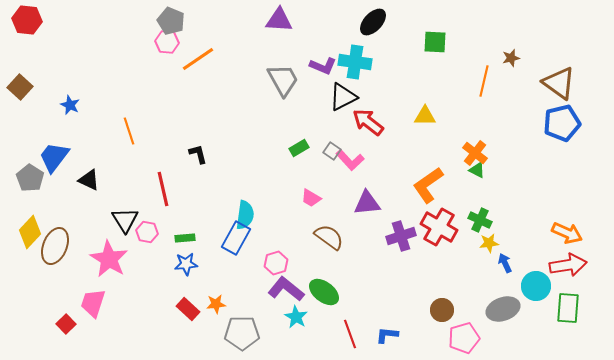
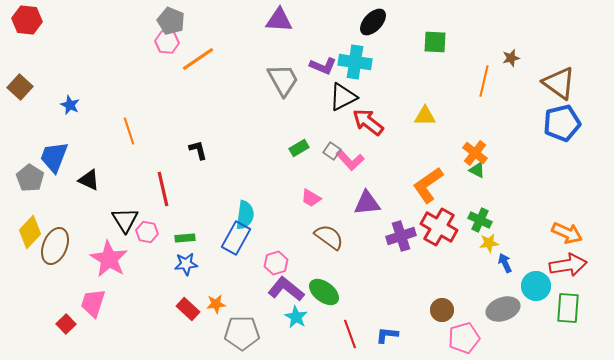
black L-shape at (198, 154): moved 4 px up
blue trapezoid at (54, 157): rotated 16 degrees counterclockwise
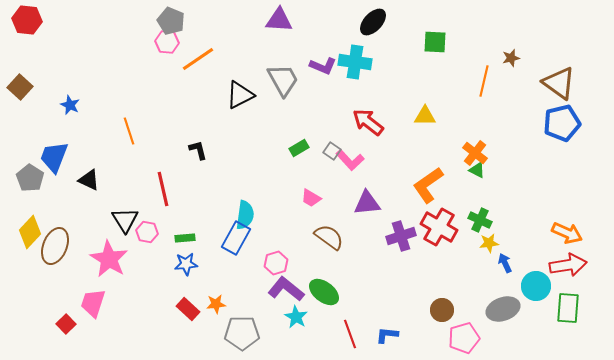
black triangle at (343, 97): moved 103 px left, 2 px up
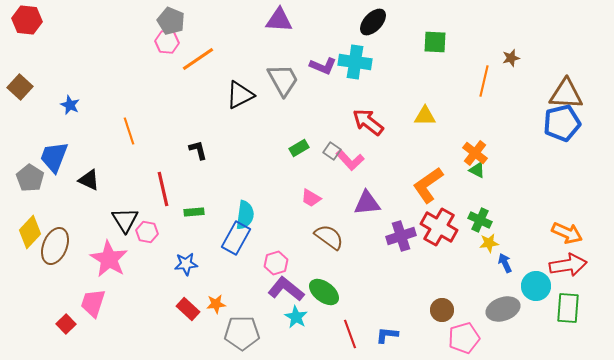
brown triangle at (559, 83): moved 7 px right, 11 px down; rotated 33 degrees counterclockwise
green rectangle at (185, 238): moved 9 px right, 26 px up
